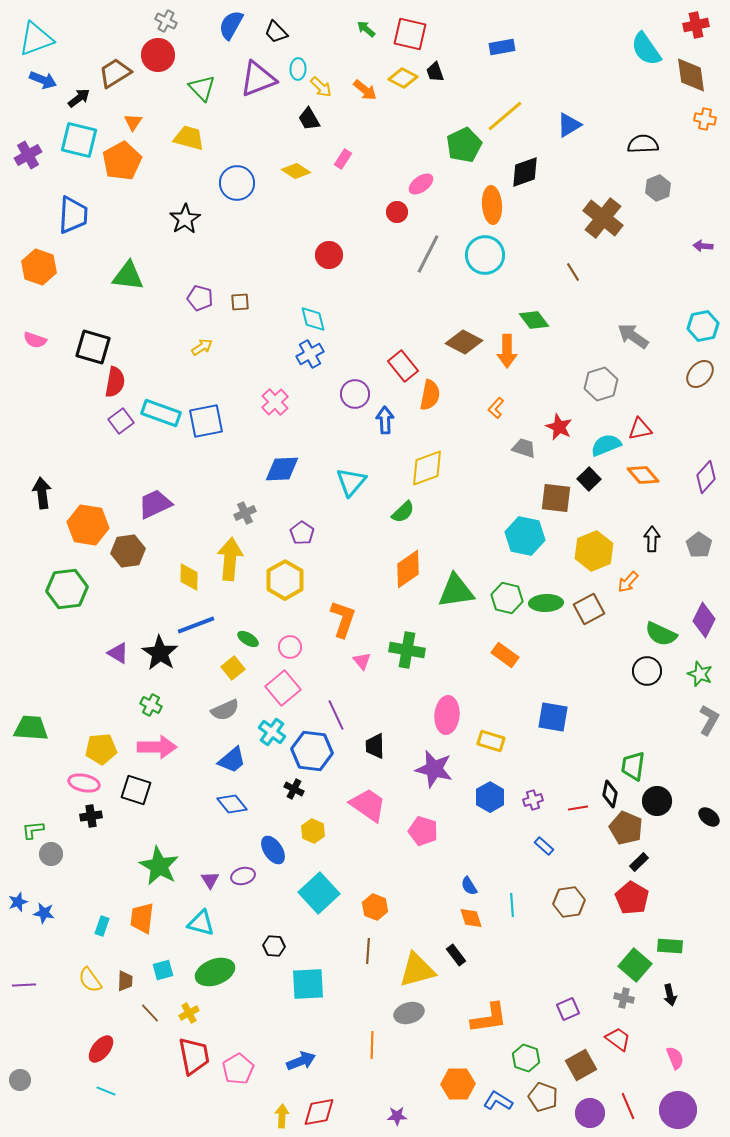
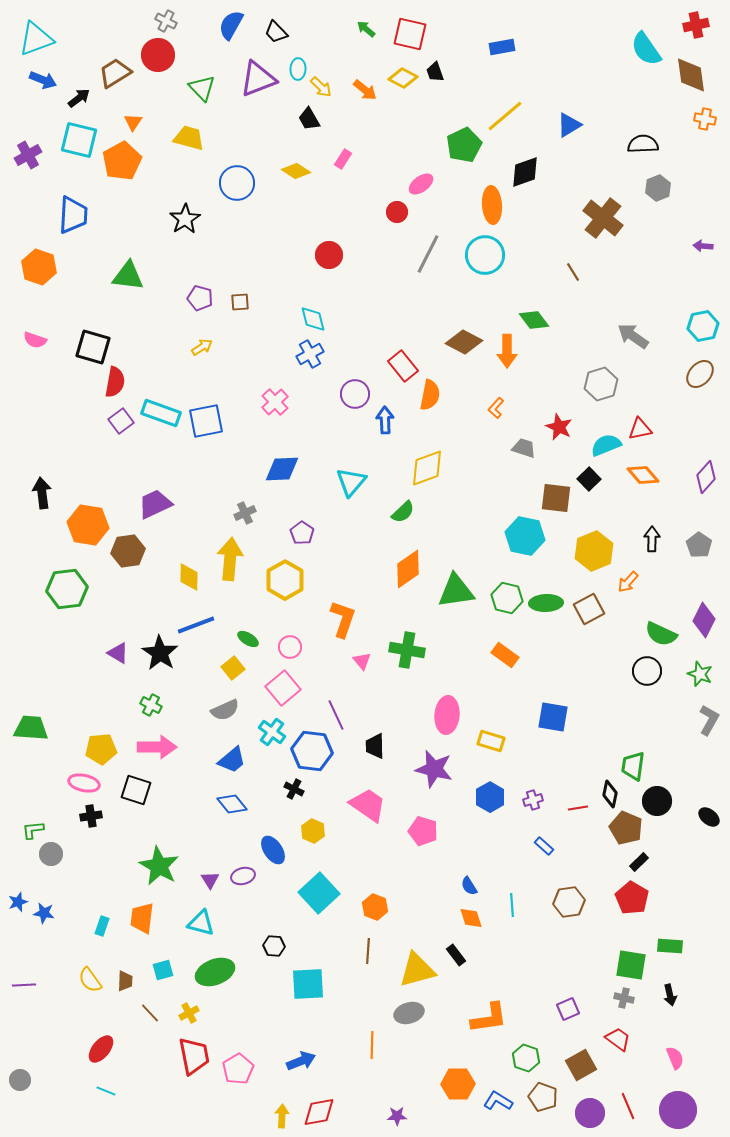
green square at (635, 965): moved 4 px left; rotated 32 degrees counterclockwise
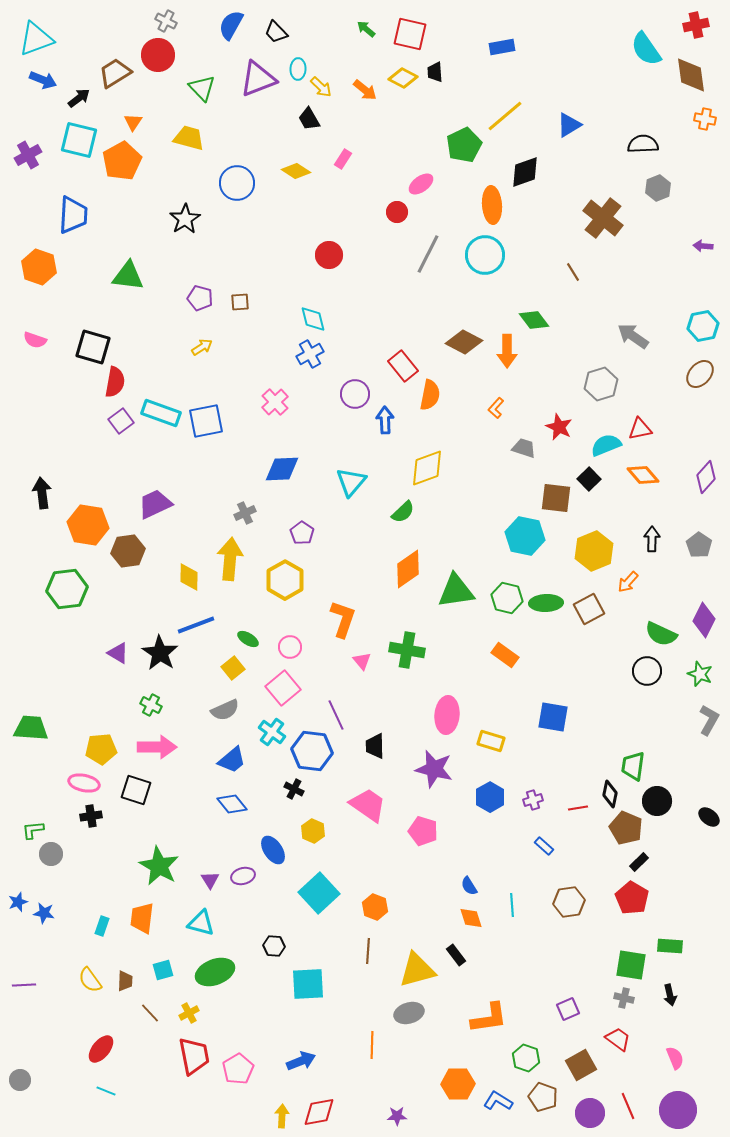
black trapezoid at (435, 72): rotated 15 degrees clockwise
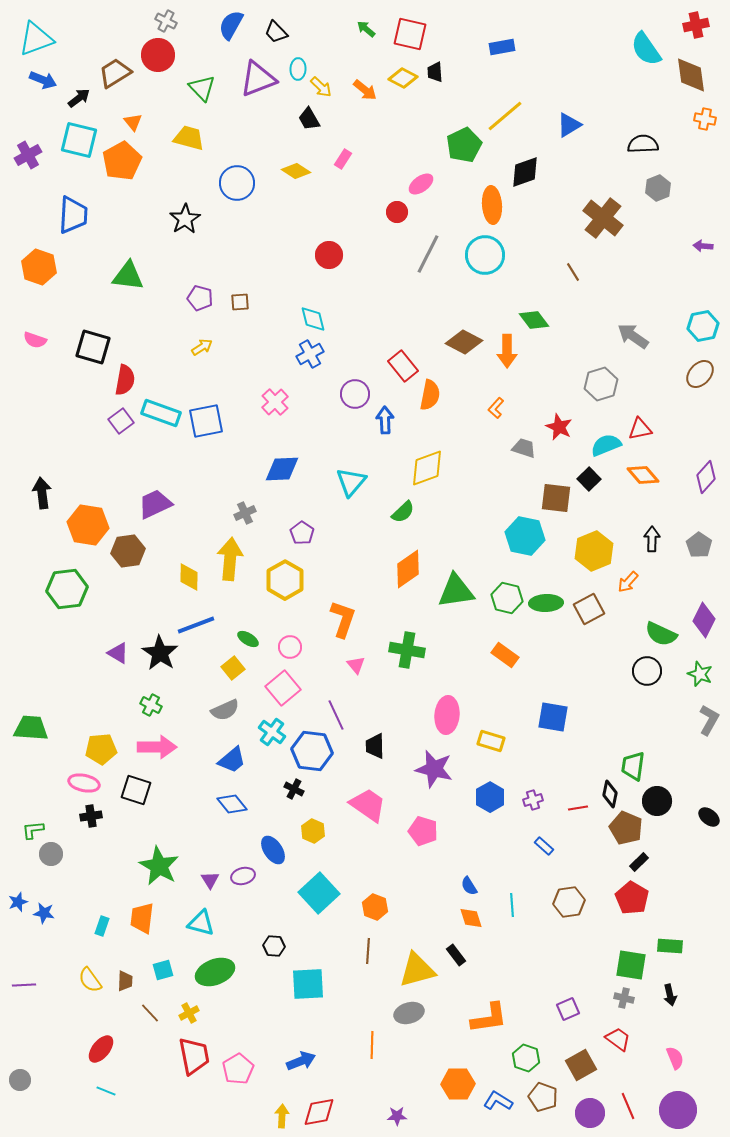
orange triangle at (133, 122): rotated 12 degrees counterclockwise
red semicircle at (115, 382): moved 10 px right, 2 px up
pink triangle at (362, 661): moved 6 px left, 4 px down
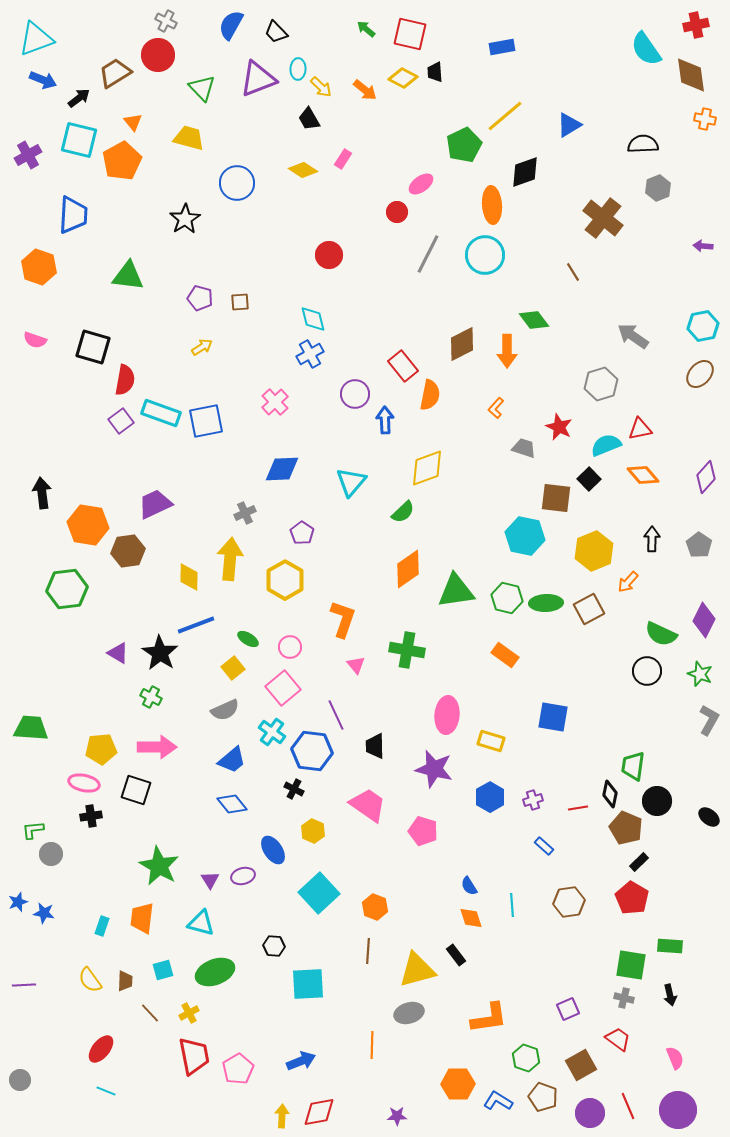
yellow diamond at (296, 171): moved 7 px right, 1 px up
brown diamond at (464, 342): moved 2 px left, 2 px down; rotated 54 degrees counterclockwise
green cross at (151, 705): moved 8 px up
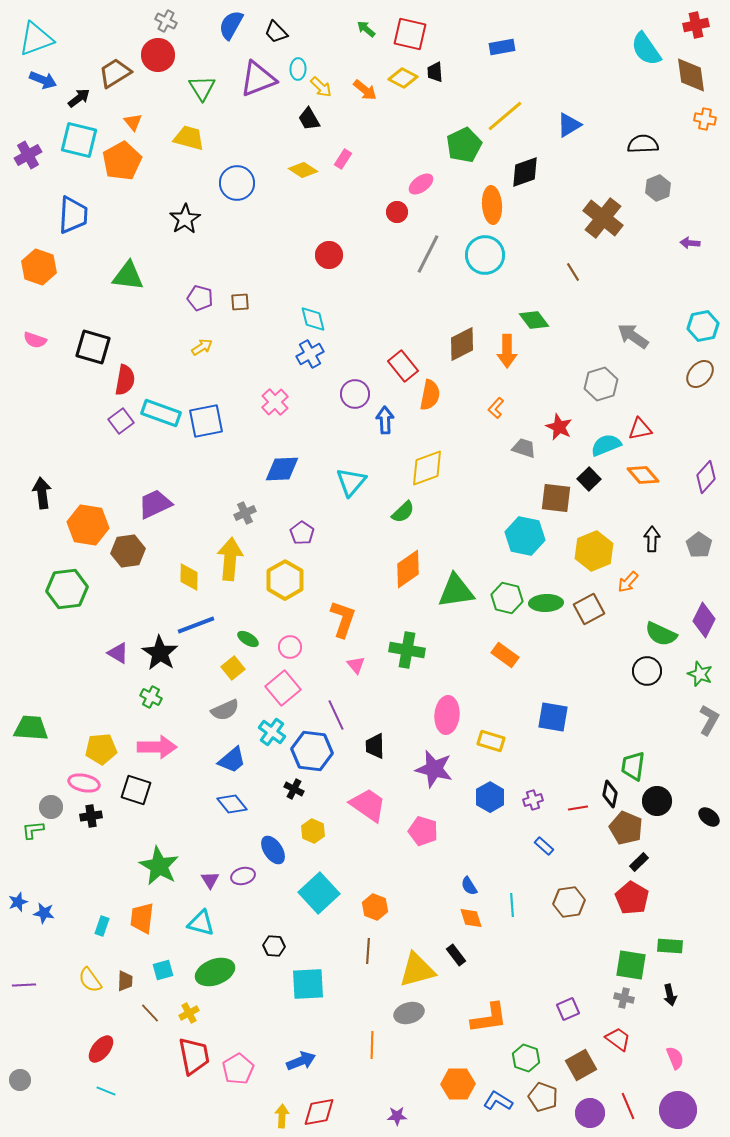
green triangle at (202, 88): rotated 12 degrees clockwise
purple arrow at (703, 246): moved 13 px left, 3 px up
gray circle at (51, 854): moved 47 px up
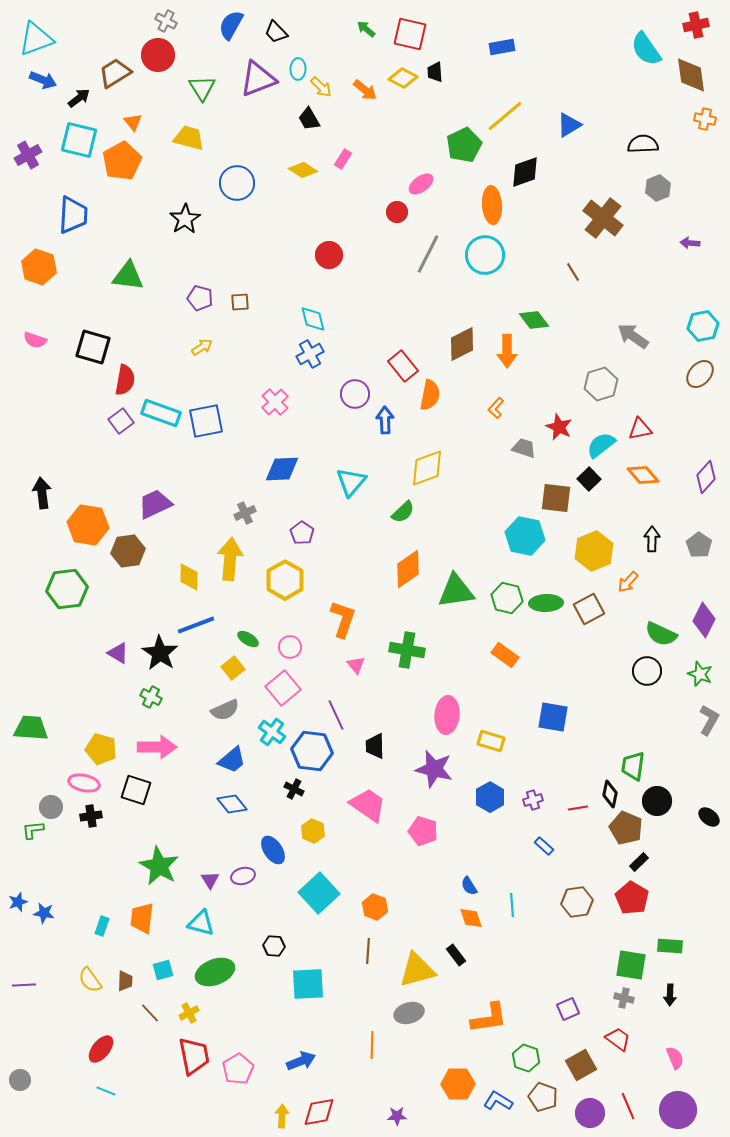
cyan semicircle at (606, 445): moved 5 px left; rotated 16 degrees counterclockwise
yellow pentagon at (101, 749): rotated 20 degrees clockwise
brown hexagon at (569, 902): moved 8 px right
black arrow at (670, 995): rotated 15 degrees clockwise
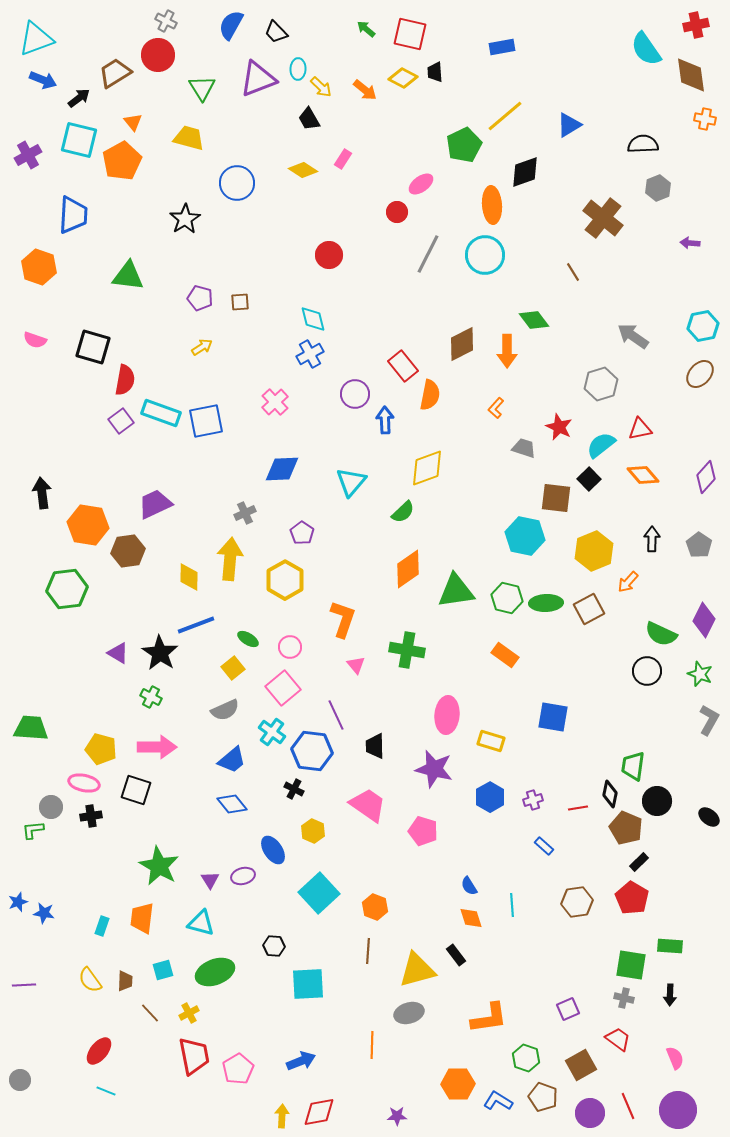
red ellipse at (101, 1049): moved 2 px left, 2 px down
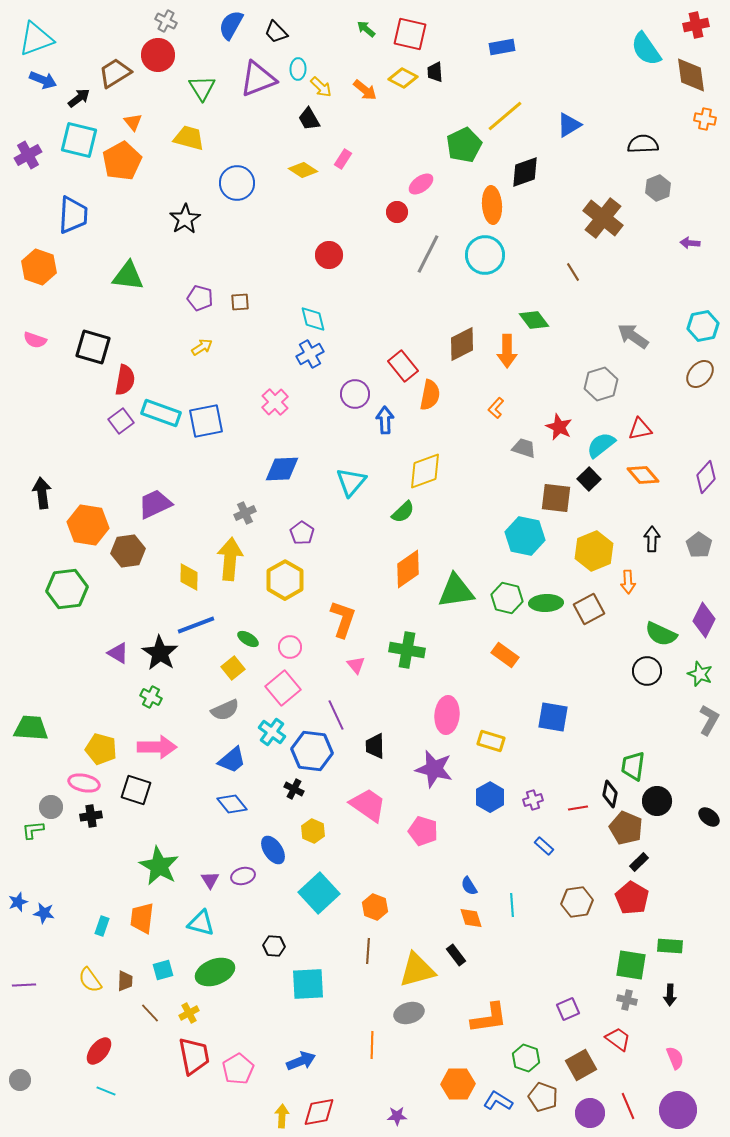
yellow diamond at (427, 468): moved 2 px left, 3 px down
orange arrow at (628, 582): rotated 45 degrees counterclockwise
gray cross at (624, 998): moved 3 px right, 2 px down
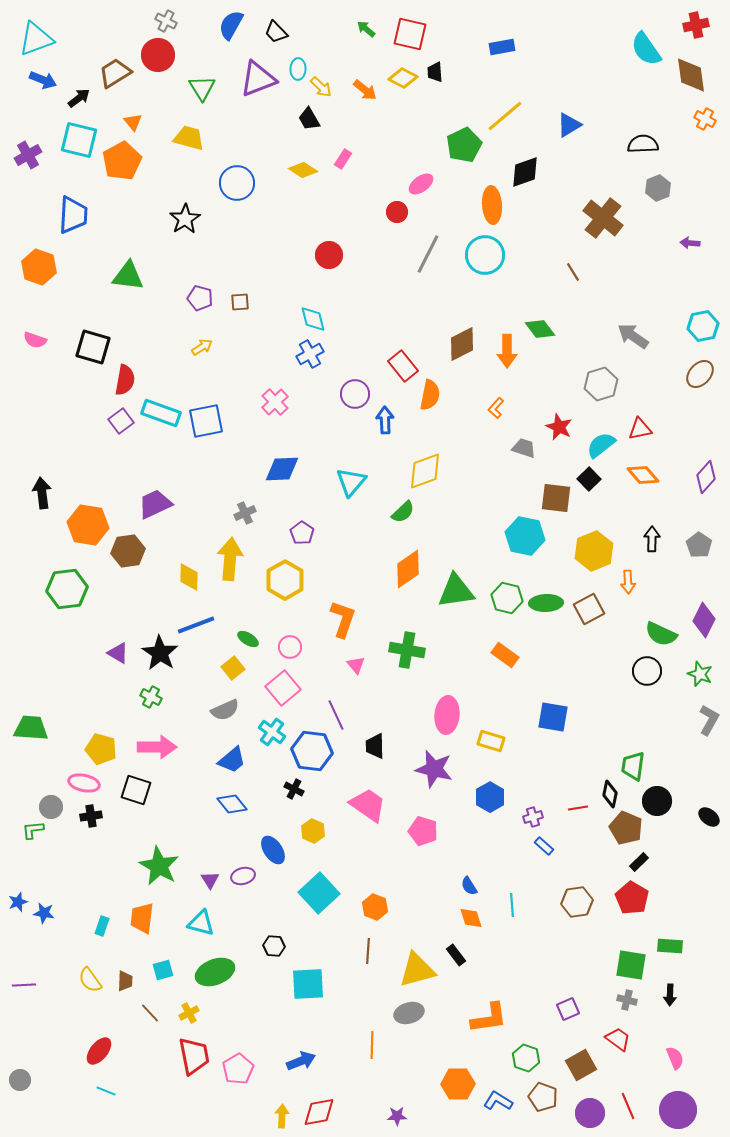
orange cross at (705, 119): rotated 15 degrees clockwise
green diamond at (534, 320): moved 6 px right, 9 px down
purple cross at (533, 800): moved 17 px down
